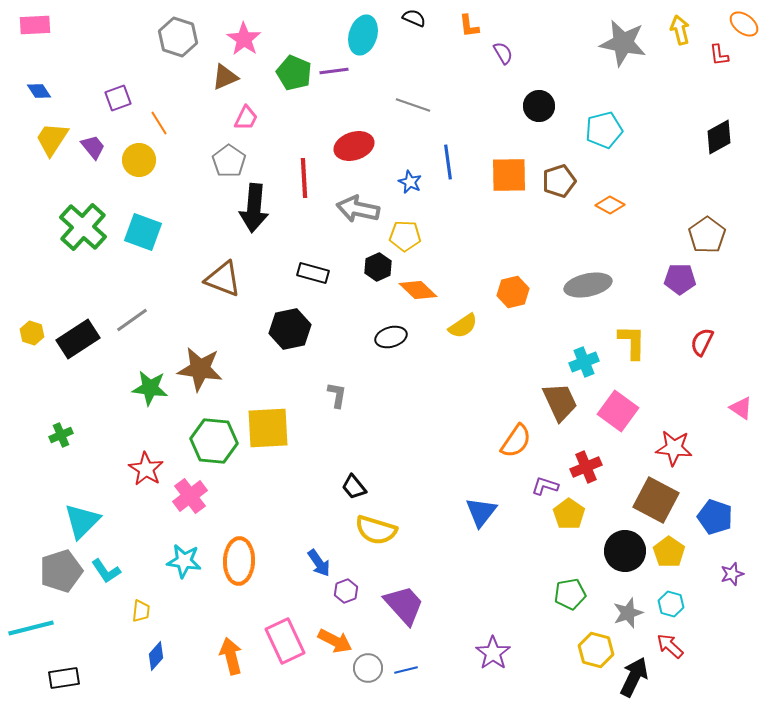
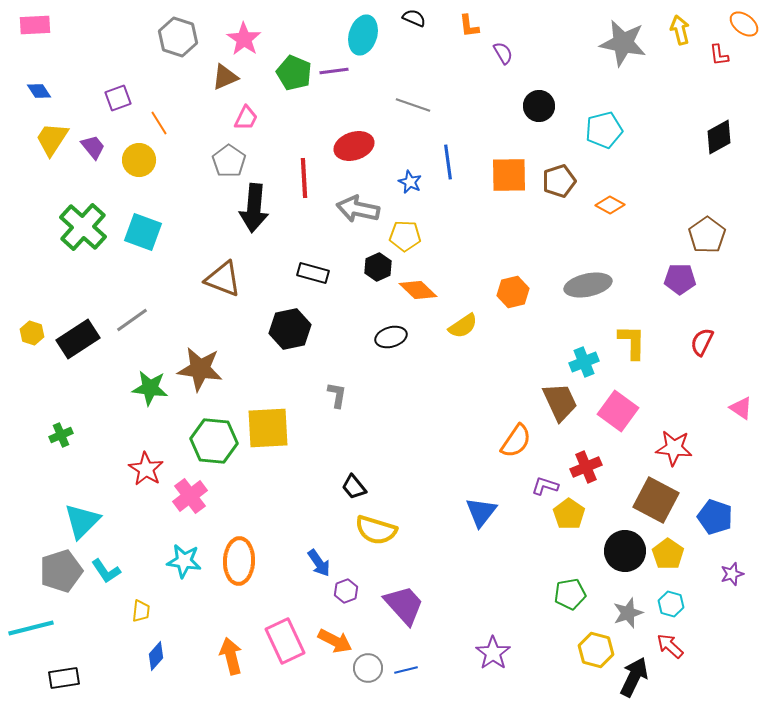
yellow pentagon at (669, 552): moved 1 px left, 2 px down
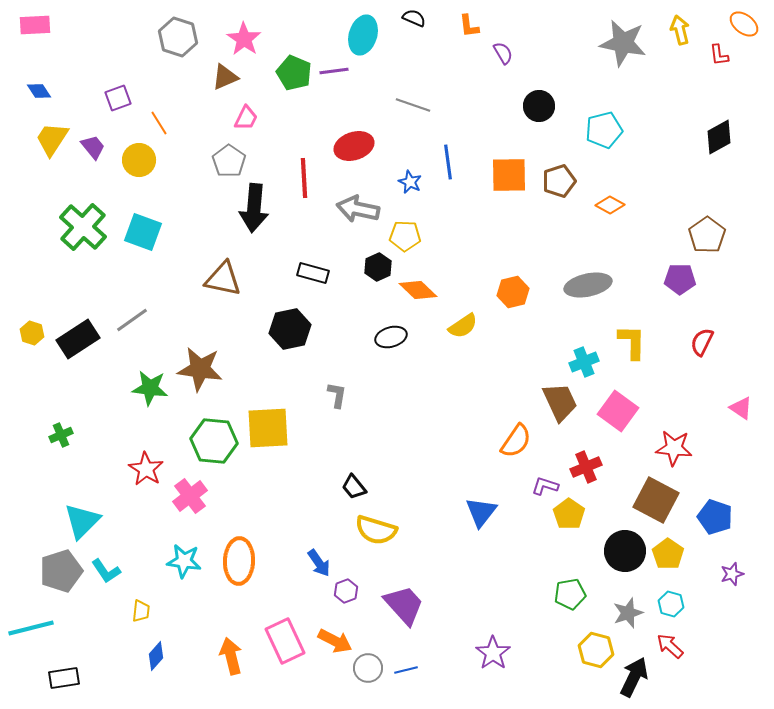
brown triangle at (223, 279): rotated 9 degrees counterclockwise
